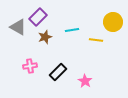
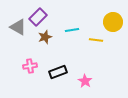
black rectangle: rotated 24 degrees clockwise
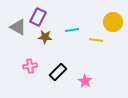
purple rectangle: rotated 18 degrees counterclockwise
brown star: rotated 24 degrees clockwise
black rectangle: rotated 24 degrees counterclockwise
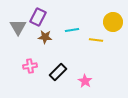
gray triangle: rotated 30 degrees clockwise
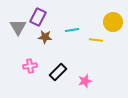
pink star: rotated 24 degrees clockwise
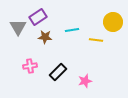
purple rectangle: rotated 30 degrees clockwise
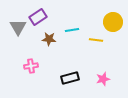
brown star: moved 4 px right, 2 px down
pink cross: moved 1 px right
black rectangle: moved 12 px right, 6 px down; rotated 30 degrees clockwise
pink star: moved 18 px right, 2 px up
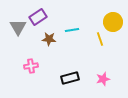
yellow line: moved 4 px right, 1 px up; rotated 64 degrees clockwise
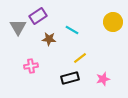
purple rectangle: moved 1 px up
cyan line: rotated 40 degrees clockwise
yellow line: moved 20 px left, 19 px down; rotated 72 degrees clockwise
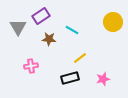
purple rectangle: moved 3 px right
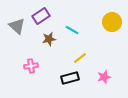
yellow circle: moved 1 px left
gray triangle: moved 1 px left, 1 px up; rotated 18 degrees counterclockwise
brown star: rotated 16 degrees counterclockwise
pink star: moved 1 px right, 2 px up
